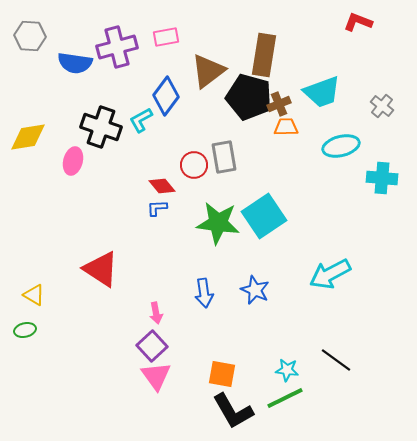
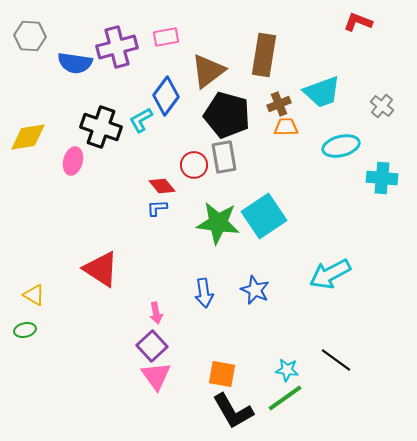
black pentagon: moved 22 px left, 18 px down
green line: rotated 9 degrees counterclockwise
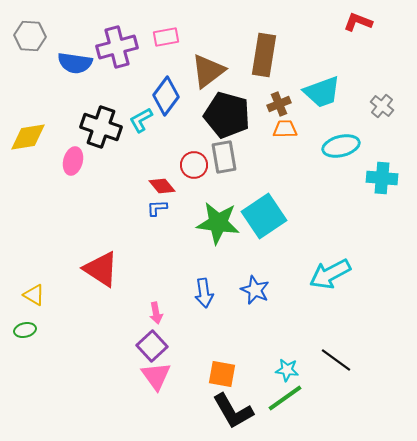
orange trapezoid: moved 1 px left, 2 px down
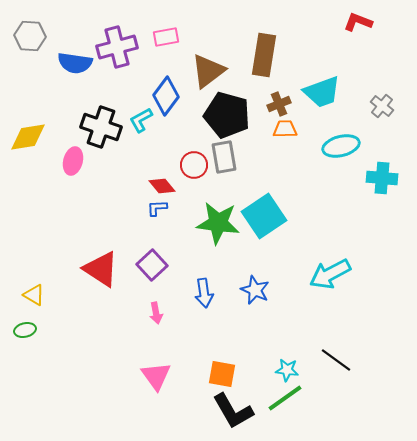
purple square: moved 81 px up
